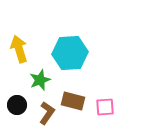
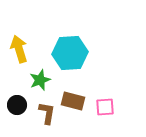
brown L-shape: rotated 25 degrees counterclockwise
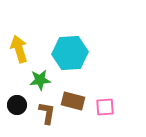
green star: rotated 15 degrees clockwise
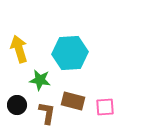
green star: rotated 15 degrees clockwise
